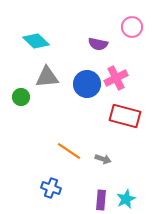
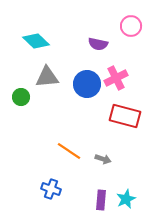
pink circle: moved 1 px left, 1 px up
blue cross: moved 1 px down
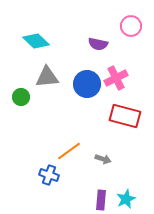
orange line: rotated 70 degrees counterclockwise
blue cross: moved 2 px left, 14 px up
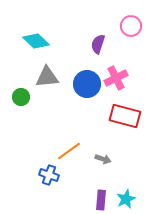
purple semicircle: rotated 96 degrees clockwise
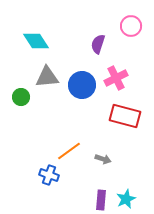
cyan diamond: rotated 12 degrees clockwise
blue circle: moved 5 px left, 1 px down
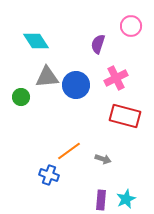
blue circle: moved 6 px left
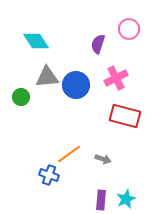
pink circle: moved 2 px left, 3 px down
orange line: moved 3 px down
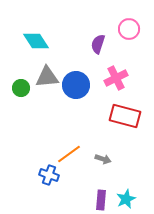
green circle: moved 9 px up
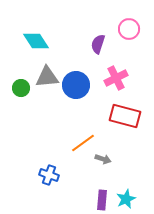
orange line: moved 14 px right, 11 px up
purple rectangle: moved 1 px right
